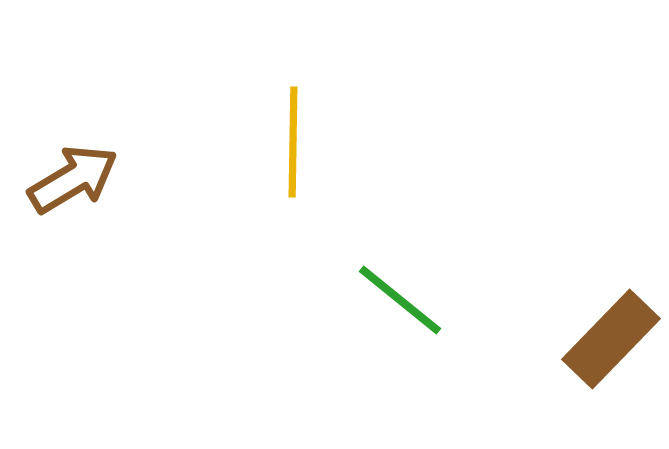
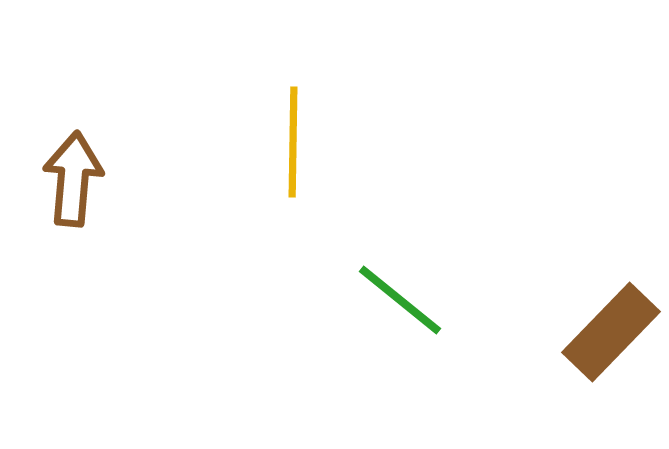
brown arrow: rotated 54 degrees counterclockwise
brown rectangle: moved 7 px up
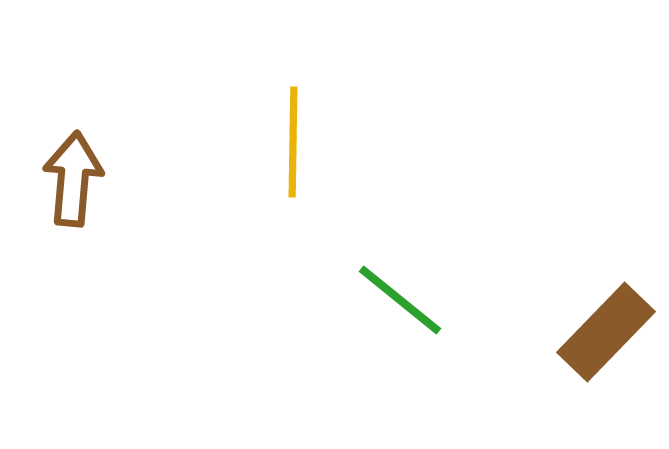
brown rectangle: moved 5 px left
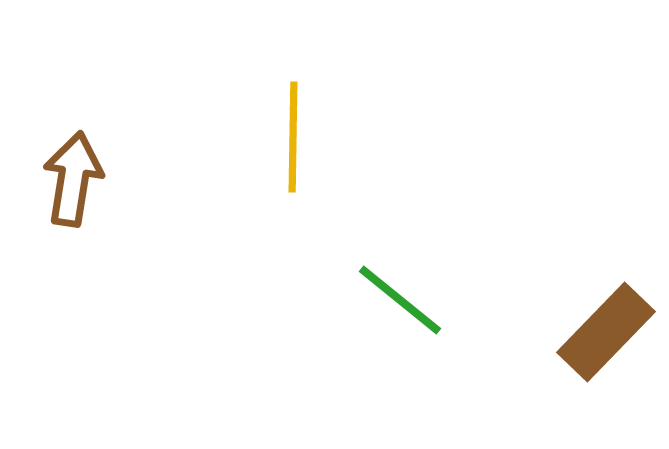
yellow line: moved 5 px up
brown arrow: rotated 4 degrees clockwise
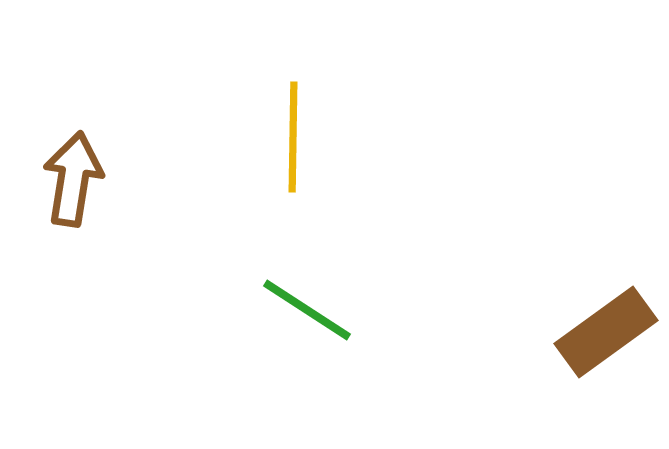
green line: moved 93 px left, 10 px down; rotated 6 degrees counterclockwise
brown rectangle: rotated 10 degrees clockwise
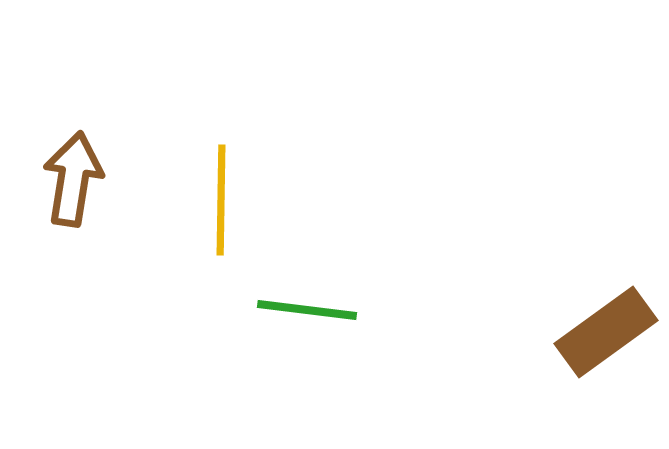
yellow line: moved 72 px left, 63 px down
green line: rotated 26 degrees counterclockwise
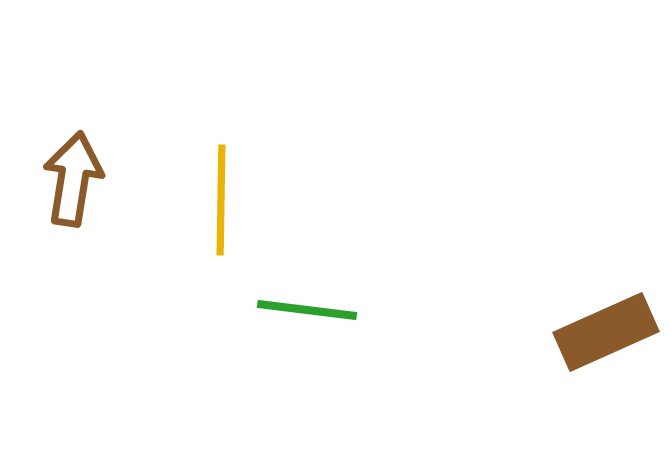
brown rectangle: rotated 12 degrees clockwise
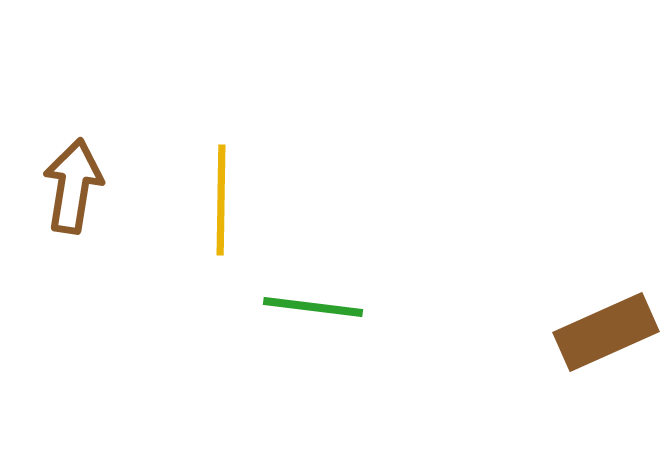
brown arrow: moved 7 px down
green line: moved 6 px right, 3 px up
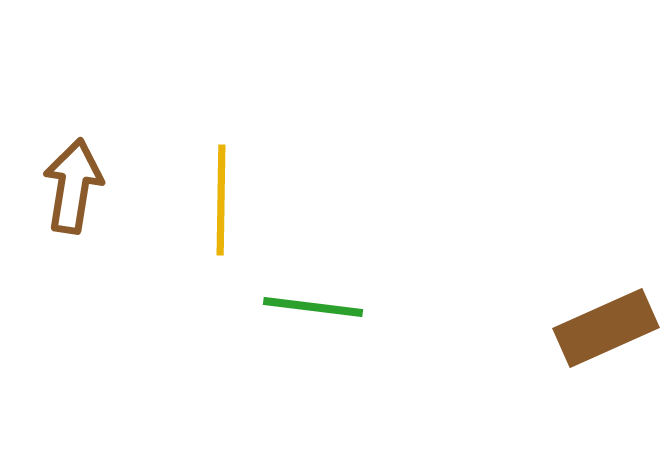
brown rectangle: moved 4 px up
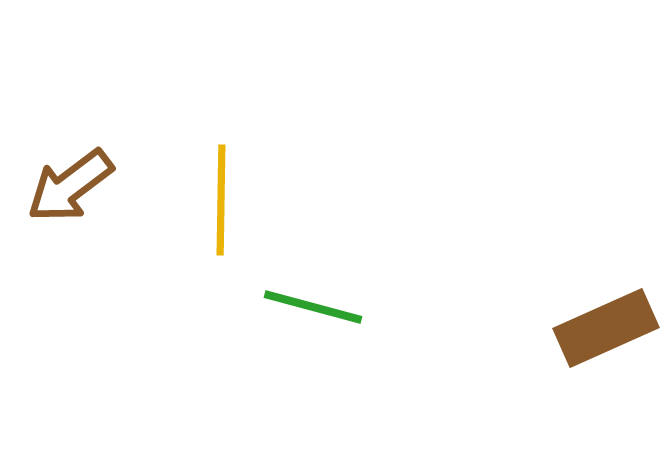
brown arrow: moved 3 px left; rotated 136 degrees counterclockwise
green line: rotated 8 degrees clockwise
